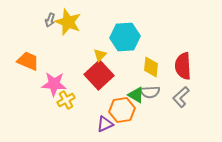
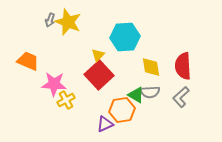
yellow triangle: moved 2 px left
yellow diamond: rotated 15 degrees counterclockwise
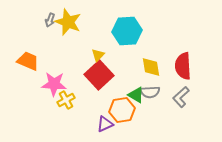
cyan hexagon: moved 2 px right, 6 px up
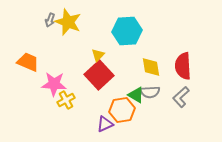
orange trapezoid: moved 1 px down
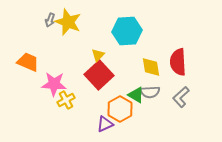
red semicircle: moved 5 px left, 4 px up
orange hexagon: moved 2 px left, 1 px up; rotated 20 degrees counterclockwise
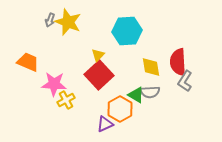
gray L-shape: moved 4 px right, 16 px up; rotated 15 degrees counterclockwise
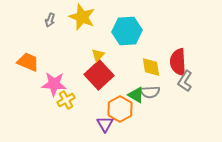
yellow star: moved 14 px right, 5 px up
purple triangle: rotated 36 degrees counterclockwise
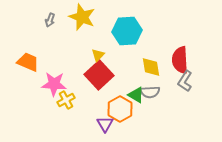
red semicircle: moved 2 px right, 2 px up
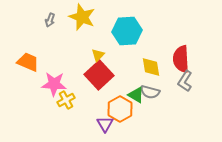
red semicircle: moved 1 px right, 1 px up
gray semicircle: rotated 18 degrees clockwise
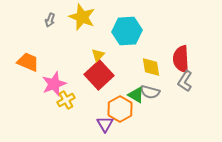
pink star: rotated 25 degrees counterclockwise
